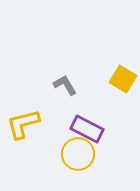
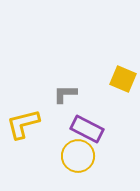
yellow square: rotated 8 degrees counterclockwise
gray L-shape: moved 9 px down; rotated 60 degrees counterclockwise
yellow circle: moved 2 px down
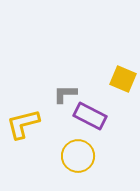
purple rectangle: moved 3 px right, 13 px up
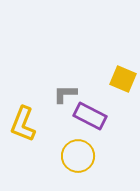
yellow L-shape: rotated 54 degrees counterclockwise
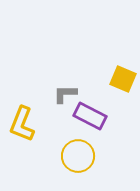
yellow L-shape: moved 1 px left
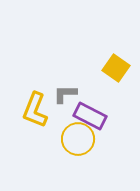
yellow square: moved 7 px left, 11 px up; rotated 12 degrees clockwise
yellow L-shape: moved 13 px right, 14 px up
yellow circle: moved 17 px up
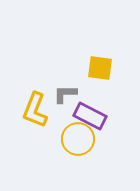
yellow square: moved 16 px left; rotated 28 degrees counterclockwise
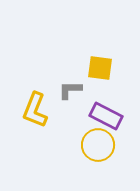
gray L-shape: moved 5 px right, 4 px up
purple rectangle: moved 16 px right
yellow circle: moved 20 px right, 6 px down
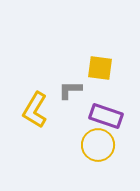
yellow L-shape: rotated 9 degrees clockwise
purple rectangle: rotated 8 degrees counterclockwise
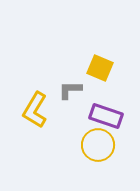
yellow square: rotated 16 degrees clockwise
